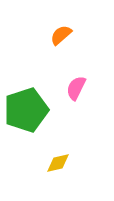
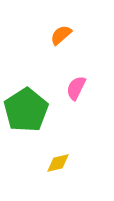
green pentagon: rotated 15 degrees counterclockwise
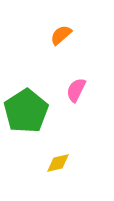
pink semicircle: moved 2 px down
green pentagon: moved 1 px down
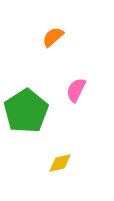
orange semicircle: moved 8 px left, 2 px down
yellow diamond: moved 2 px right
